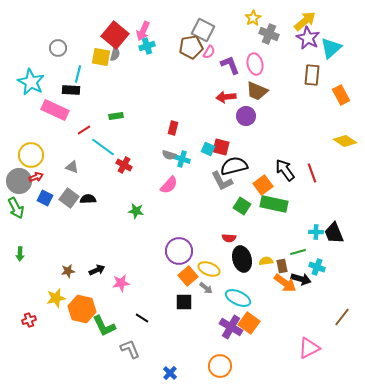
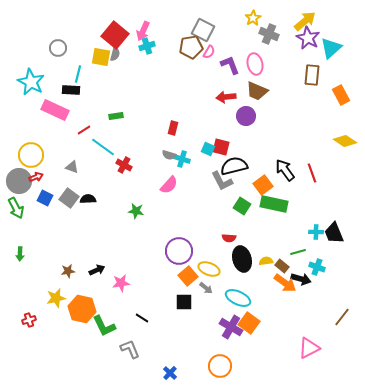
brown rectangle at (282, 266): rotated 40 degrees counterclockwise
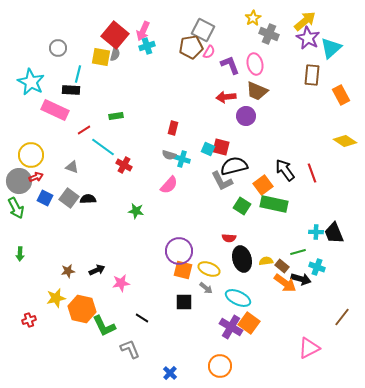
orange square at (188, 276): moved 5 px left, 6 px up; rotated 36 degrees counterclockwise
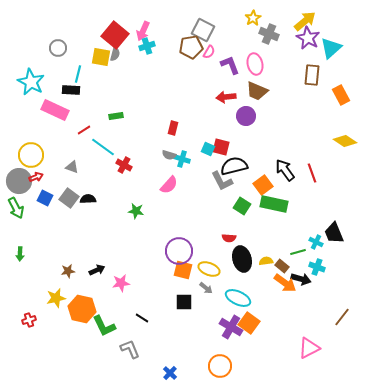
cyan cross at (316, 232): moved 10 px down; rotated 24 degrees clockwise
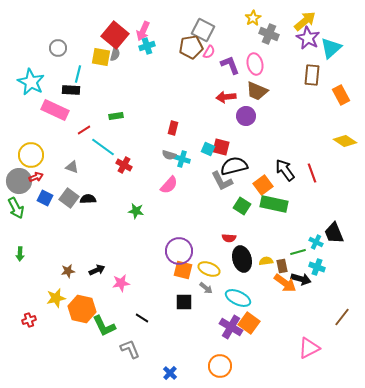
brown rectangle at (282, 266): rotated 40 degrees clockwise
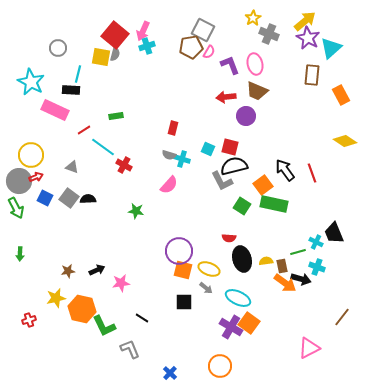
red square at (221, 147): moved 9 px right
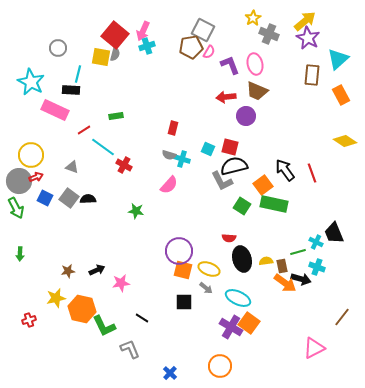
cyan triangle at (331, 48): moved 7 px right, 11 px down
pink triangle at (309, 348): moved 5 px right
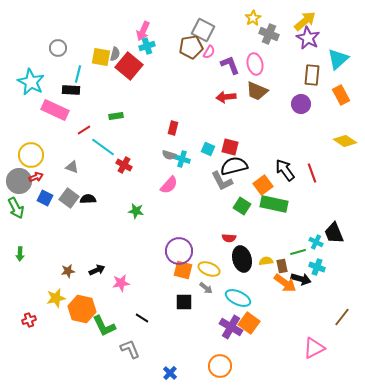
red square at (115, 35): moved 14 px right, 31 px down
purple circle at (246, 116): moved 55 px right, 12 px up
